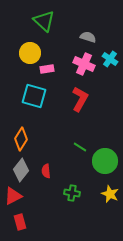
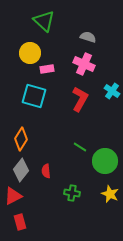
cyan cross: moved 2 px right, 32 px down
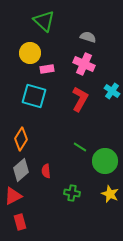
gray diamond: rotated 10 degrees clockwise
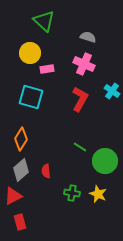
cyan square: moved 3 px left, 1 px down
yellow star: moved 12 px left
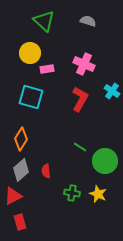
gray semicircle: moved 16 px up
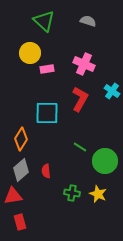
cyan square: moved 16 px right, 16 px down; rotated 15 degrees counterclockwise
red triangle: rotated 18 degrees clockwise
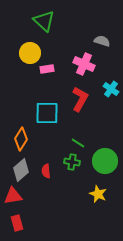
gray semicircle: moved 14 px right, 20 px down
cyan cross: moved 1 px left, 2 px up
green line: moved 2 px left, 4 px up
green cross: moved 31 px up
red rectangle: moved 3 px left, 1 px down
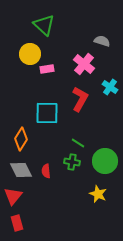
green triangle: moved 4 px down
yellow circle: moved 1 px down
pink cross: rotated 15 degrees clockwise
cyan cross: moved 1 px left, 2 px up
gray diamond: rotated 75 degrees counterclockwise
red triangle: rotated 42 degrees counterclockwise
